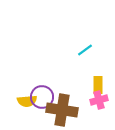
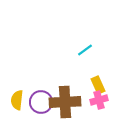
yellow rectangle: rotated 24 degrees counterclockwise
purple circle: moved 1 px left, 5 px down
yellow semicircle: moved 10 px left, 1 px up; rotated 102 degrees clockwise
brown cross: moved 3 px right, 8 px up; rotated 12 degrees counterclockwise
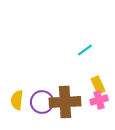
purple circle: moved 1 px right
